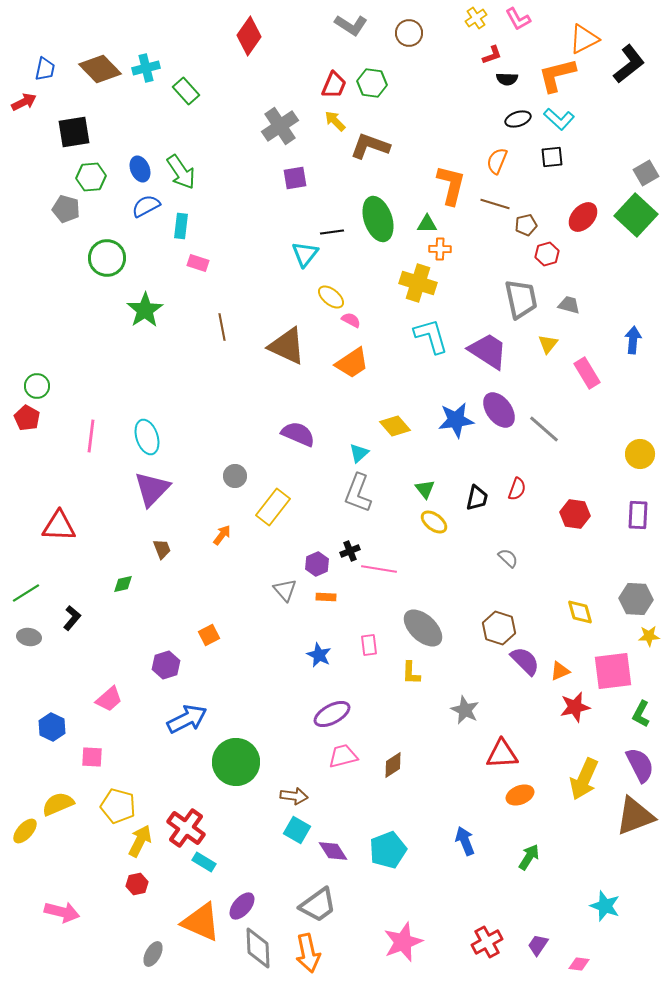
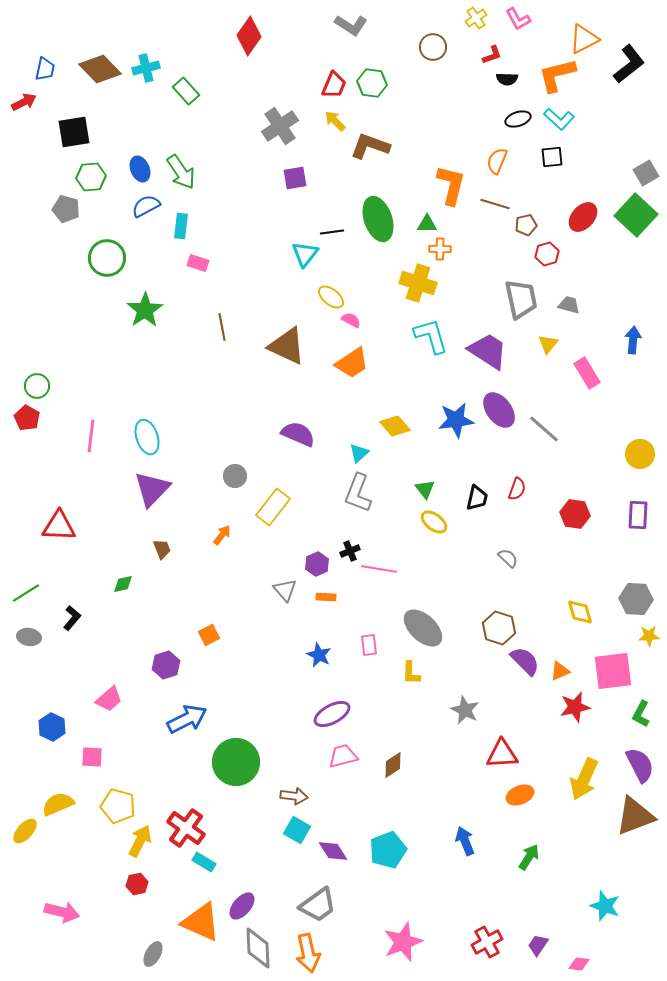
brown circle at (409, 33): moved 24 px right, 14 px down
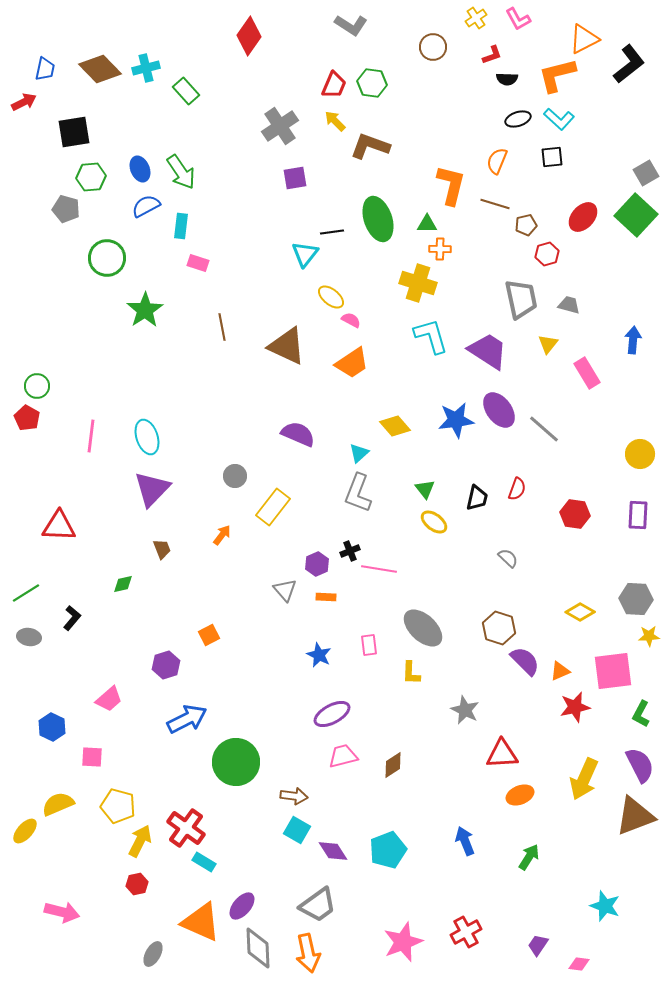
yellow diamond at (580, 612): rotated 44 degrees counterclockwise
red cross at (487, 942): moved 21 px left, 10 px up
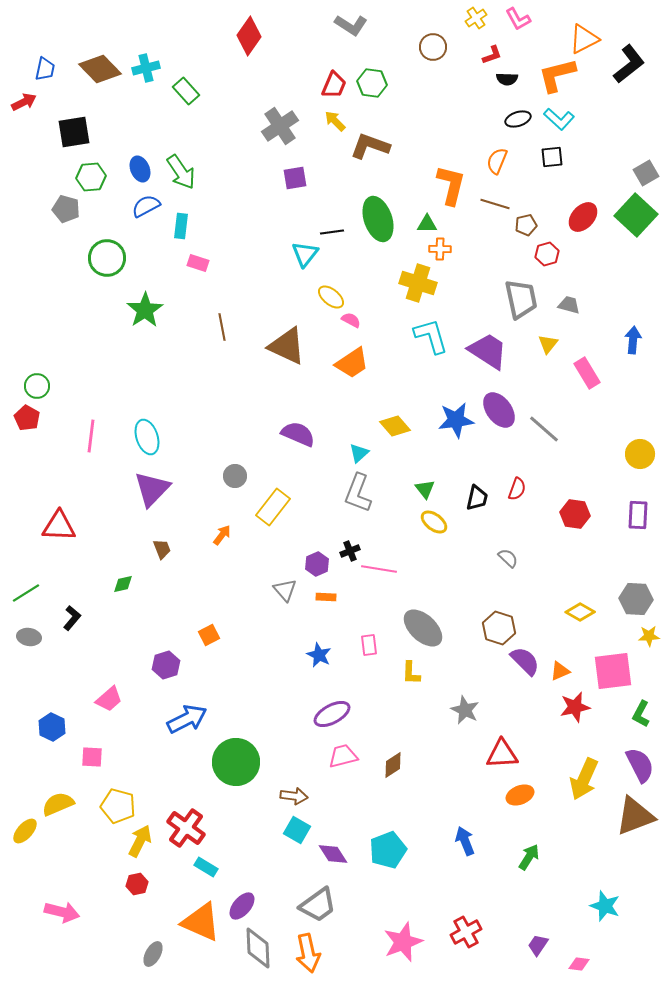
purple diamond at (333, 851): moved 3 px down
cyan rectangle at (204, 862): moved 2 px right, 5 px down
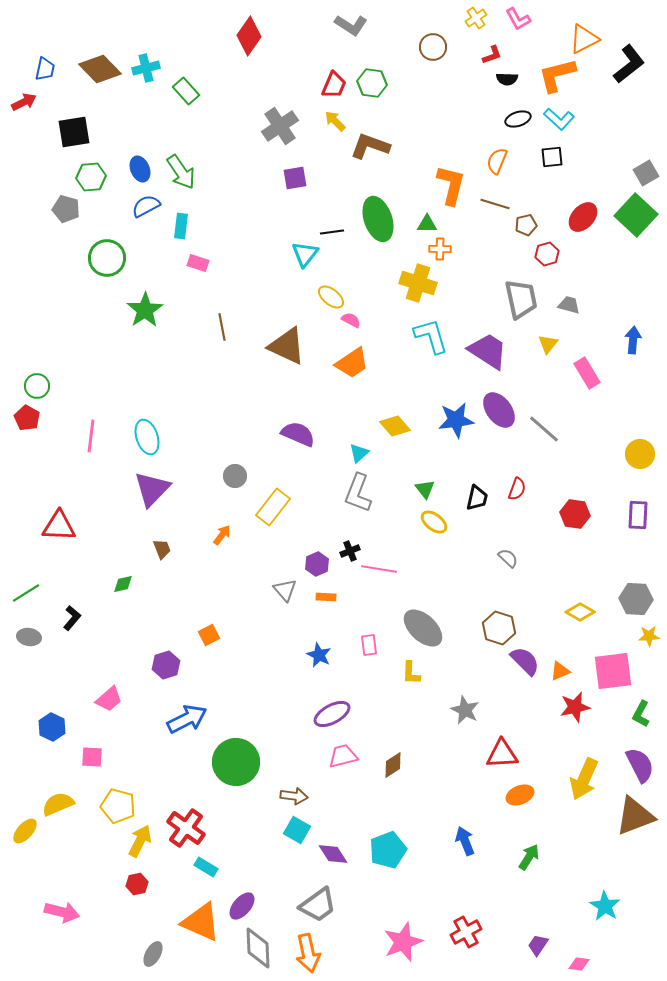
cyan star at (605, 906): rotated 12 degrees clockwise
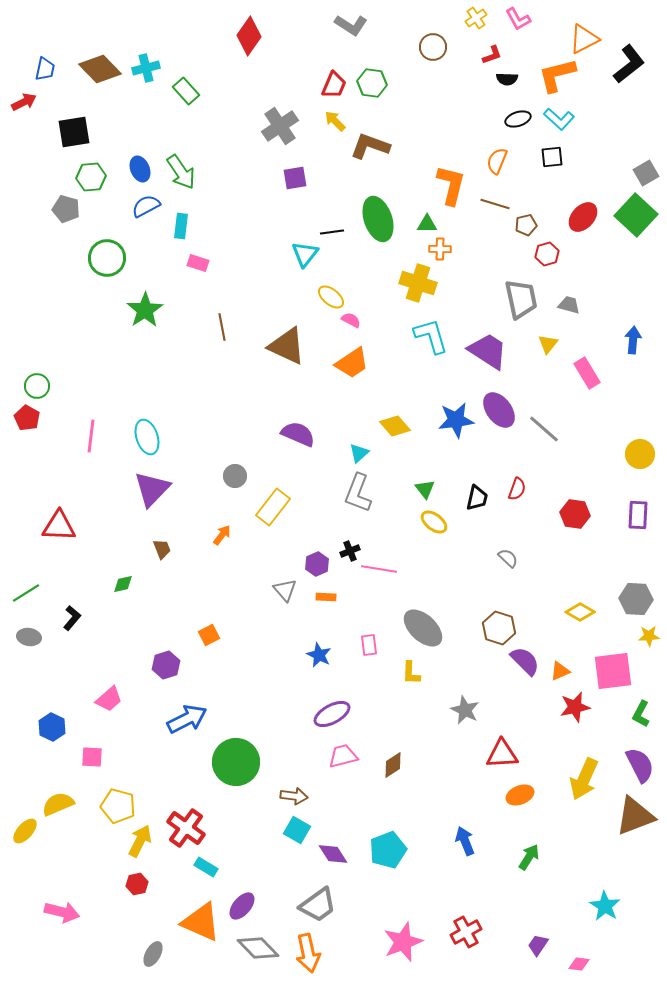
gray diamond at (258, 948): rotated 42 degrees counterclockwise
